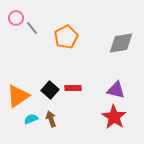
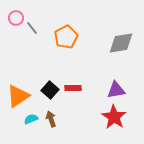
purple triangle: rotated 24 degrees counterclockwise
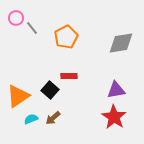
red rectangle: moved 4 px left, 12 px up
brown arrow: moved 2 px right, 1 px up; rotated 112 degrees counterclockwise
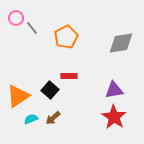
purple triangle: moved 2 px left
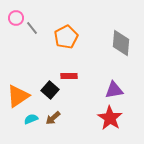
gray diamond: rotated 76 degrees counterclockwise
red star: moved 4 px left, 1 px down
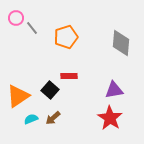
orange pentagon: rotated 10 degrees clockwise
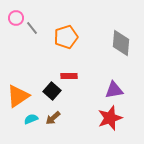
black square: moved 2 px right, 1 px down
red star: rotated 20 degrees clockwise
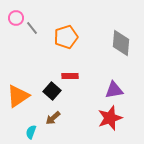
red rectangle: moved 1 px right
cyan semicircle: moved 13 px down; rotated 48 degrees counterclockwise
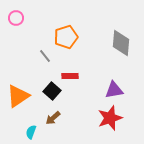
gray line: moved 13 px right, 28 px down
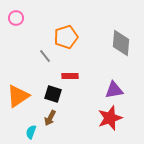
black square: moved 1 px right, 3 px down; rotated 24 degrees counterclockwise
brown arrow: moved 3 px left; rotated 21 degrees counterclockwise
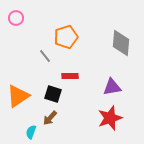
purple triangle: moved 2 px left, 3 px up
brown arrow: rotated 14 degrees clockwise
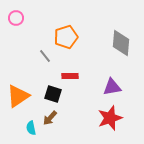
cyan semicircle: moved 4 px up; rotated 32 degrees counterclockwise
